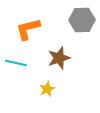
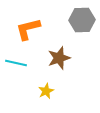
yellow star: moved 1 px left, 2 px down
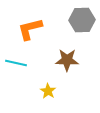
orange L-shape: moved 2 px right
brown star: moved 8 px right, 2 px down; rotated 20 degrees clockwise
yellow star: moved 2 px right; rotated 14 degrees counterclockwise
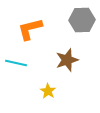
brown star: rotated 20 degrees counterclockwise
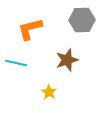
yellow star: moved 1 px right, 1 px down
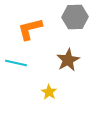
gray hexagon: moved 7 px left, 3 px up
brown star: moved 1 px right; rotated 10 degrees counterclockwise
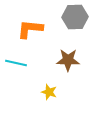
orange L-shape: rotated 20 degrees clockwise
brown star: rotated 30 degrees clockwise
yellow star: rotated 14 degrees counterclockwise
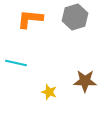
gray hexagon: rotated 15 degrees counterclockwise
orange L-shape: moved 10 px up
brown star: moved 17 px right, 21 px down
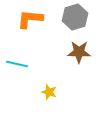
cyan line: moved 1 px right, 1 px down
brown star: moved 6 px left, 29 px up
